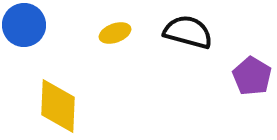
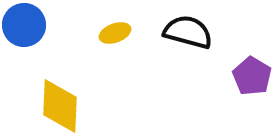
yellow diamond: moved 2 px right
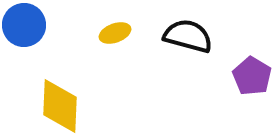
black semicircle: moved 4 px down
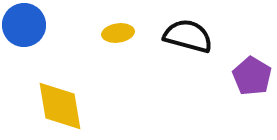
yellow ellipse: moved 3 px right; rotated 12 degrees clockwise
yellow diamond: rotated 12 degrees counterclockwise
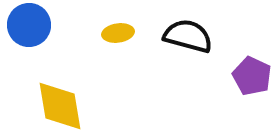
blue circle: moved 5 px right
purple pentagon: rotated 6 degrees counterclockwise
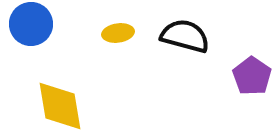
blue circle: moved 2 px right, 1 px up
black semicircle: moved 3 px left
purple pentagon: rotated 9 degrees clockwise
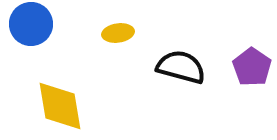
black semicircle: moved 4 px left, 31 px down
purple pentagon: moved 9 px up
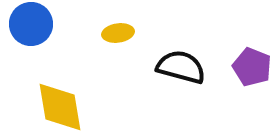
purple pentagon: rotated 12 degrees counterclockwise
yellow diamond: moved 1 px down
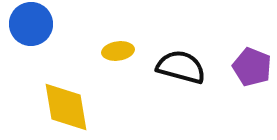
yellow ellipse: moved 18 px down
yellow diamond: moved 6 px right
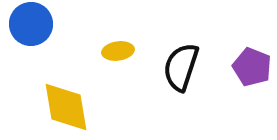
black semicircle: rotated 87 degrees counterclockwise
